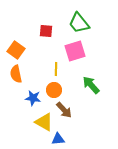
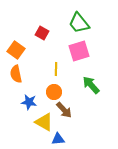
red square: moved 4 px left, 2 px down; rotated 24 degrees clockwise
pink square: moved 4 px right
orange circle: moved 2 px down
blue star: moved 4 px left, 4 px down
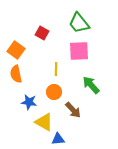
pink square: rotated 15 degrees clockwise
brown arrow: moved 9 px right
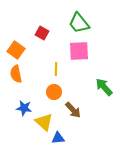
green arrow: moved 13 px right, 2 px down
blue star: moved 5 px left, 6 px down
yellow triangle: rotated 12 degrees clockwise
blue triangle: moved 1 px up
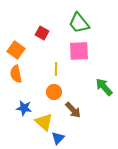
blue triangle: rotated 40 degrees counterclockwise
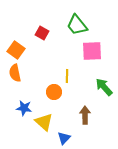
green trapezoid: moved 2 px left, 2 px down
pink square: moved 13 px right
yellow line: moved 11 px right, 7 px down
orange semicircle: moved 1 px left, 1 px up
brown arrow: moved 12 px right, 5 px down; rotated 138 degrees counterclockwise
blue triangle: moved 6 px right
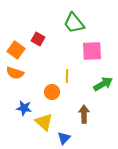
green trapezoid: moved 3 px left, 2 px up
red square: moved 4 px left, 6 px down
orange semicircle: rotated 60 degrees counterclockwise
green arrow: moved 1 px left, 3 px up; rotated 102 degrees clockwise
orange circle: moved 2 px left
brown arrow: moved 1 px left, 1 px up
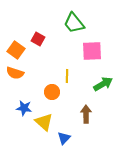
brown arrow: moved 2 px right
